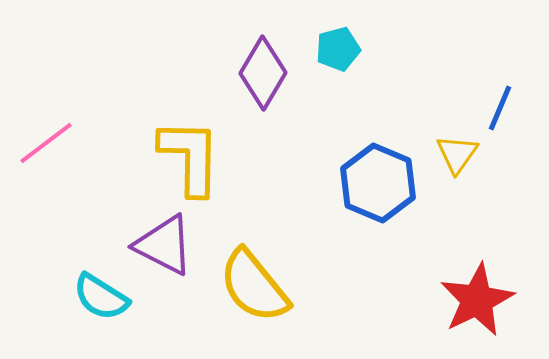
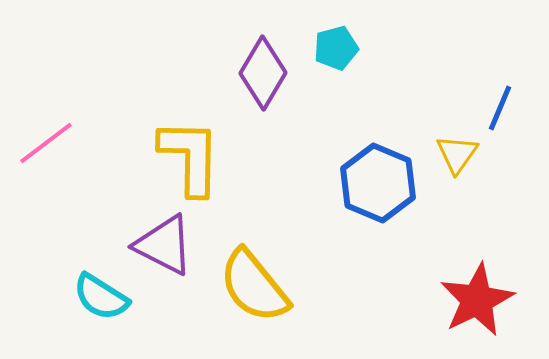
cyan pentagon: moved 2 px left, 1 px up
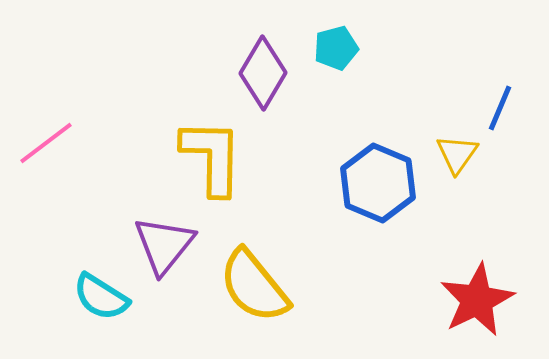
yellow L-shape: moved 22 px right
purple triangle: rotated 42 degrees clockwise
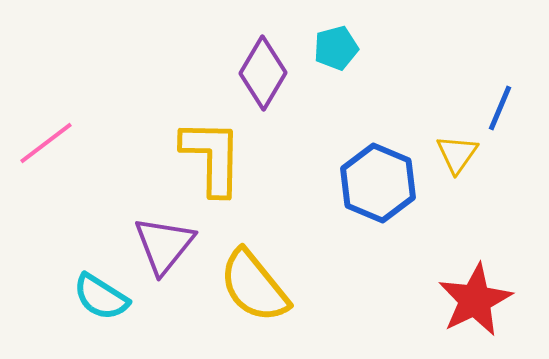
red star: moved 2 px left
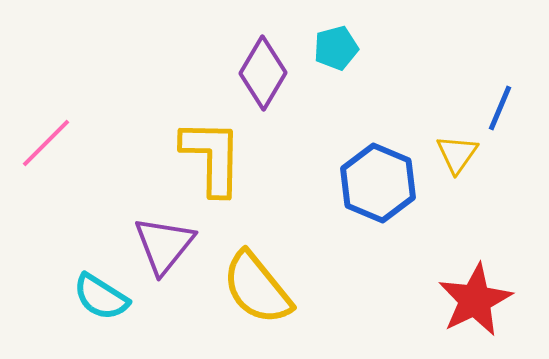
pink line: rotated 8 degrees counterclockwise
yellow semicircle: moved 3 px right, 2 px down
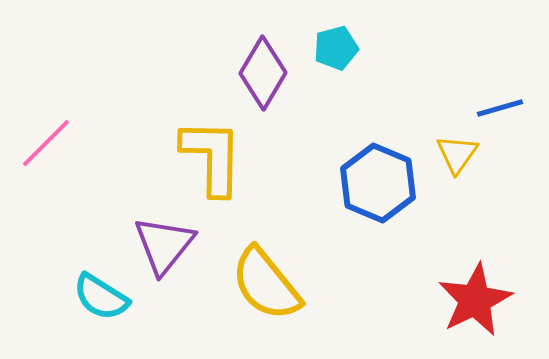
blue line: rotated 51 degrees clockwise
yellow semicircle: moved 9 px right, 4 px up
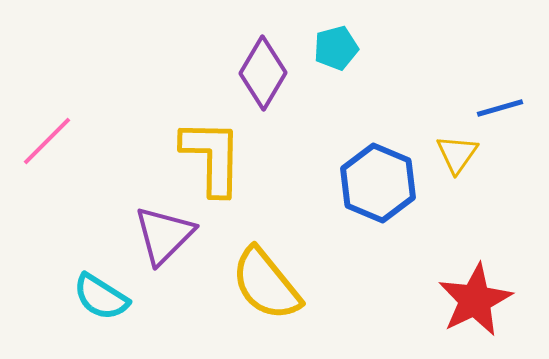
pink line: moved 1 px right, 2 px up
purple triangle: moved 10 px up; rotated 6 degrees clockwise
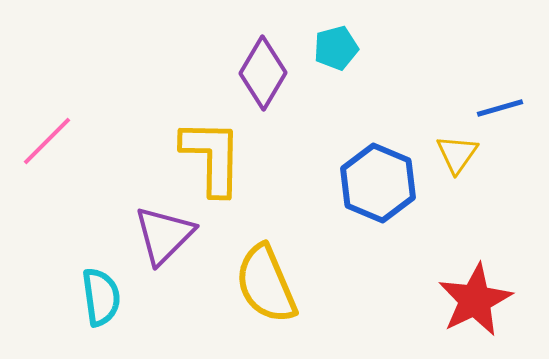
yellow semicircle: rotated 16 degrees clockwise
cyan semicircle: rotated 130 degrees counterclockwise
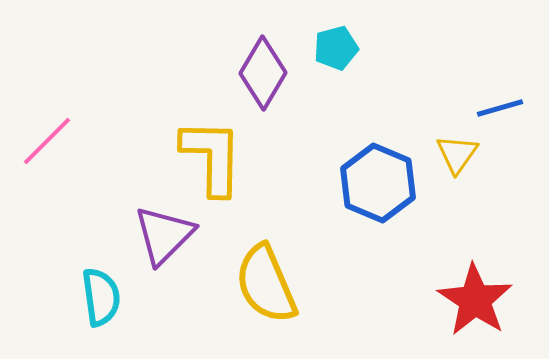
red star: rotated 12 degrees counterclockwise
